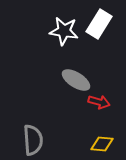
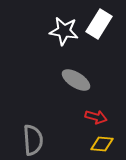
red arrow: moved 3 px left, 15 px down
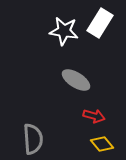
white rectangle: moved 1 px right, 1 px up
red arrow: moved 2 px left, 1 px up
gray semicircle: moved 1 px up
yellow diamond: rotated 45 degrees clockwise
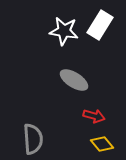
white rectangle: moved 2 px down
gray ellipse: moved 2 px left
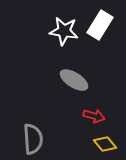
yellow diamond: moved 3 px right
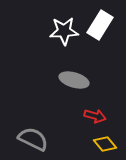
white star: rotated 12 degrees counterclockwise
gray ellipse: rotated 16 degrees counterclockwise
red arrow: moved 1 px right
gray semicircle: rotated 60 degrees counterclockwise
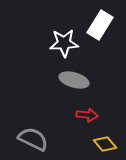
white star: moved 12 px down
red arrow: moved 8 px left, 1 px up; rotated 10 degrees counterclockwise
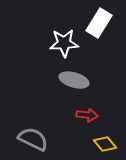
white rectangle: moved 1 px left, 2 px up
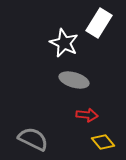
white star: rotated 28 degrees clockwise
yellow diamond: moved 2 px left, 2 px up
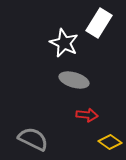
yellow diamond: moved 7 px right; rotated 15 degrees counterclockwise
